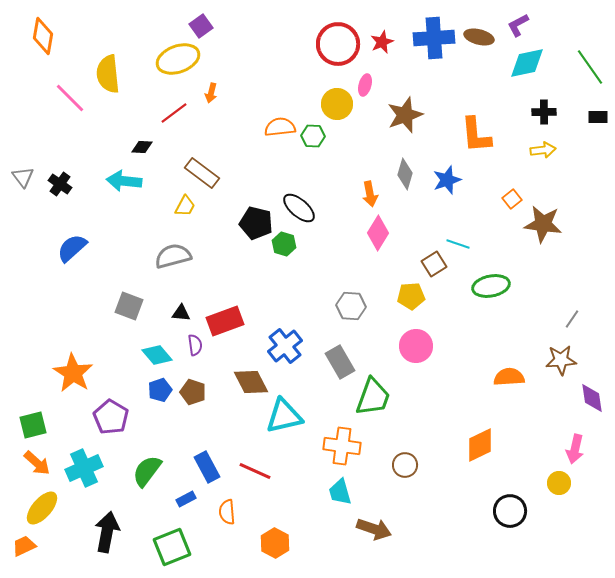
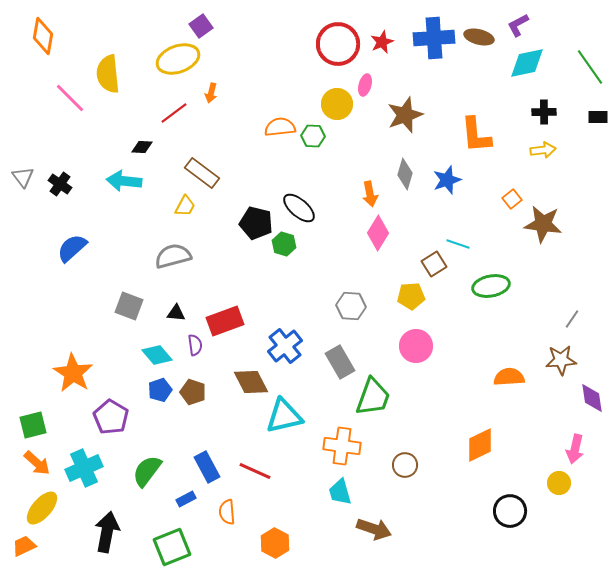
black triangle at (181, 313): moved 5 px left
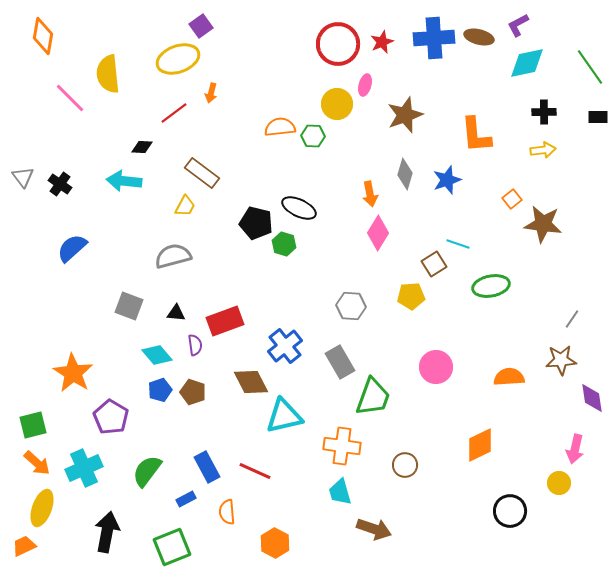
black ellipse at (299, 208): rotated 16 degrees counterclockwise
pink circle at (416, 346): moved 20 px right, 21 px down
yellow ellipse at (42, 508): rotated 21 degrees counterclockwise
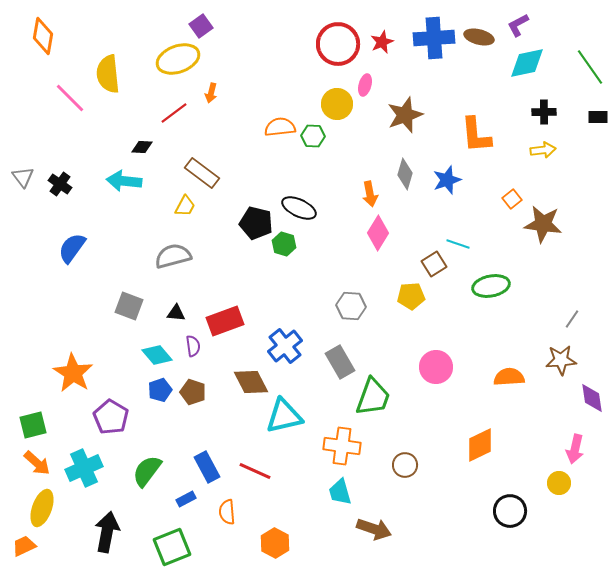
blue semicircle at (72, 248): rotated 12 degrees counterclockwise
purple semicircle at (195, 345): moved 2 px left, 1 px down
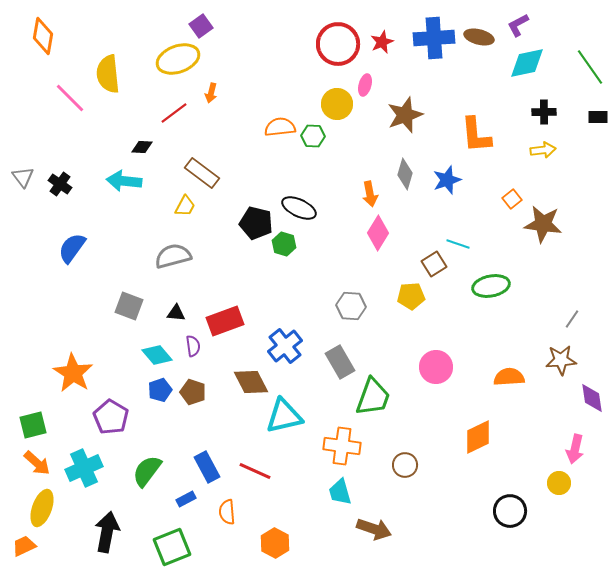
orange diamond at (480, 445): moved 2 px left, 8 px up
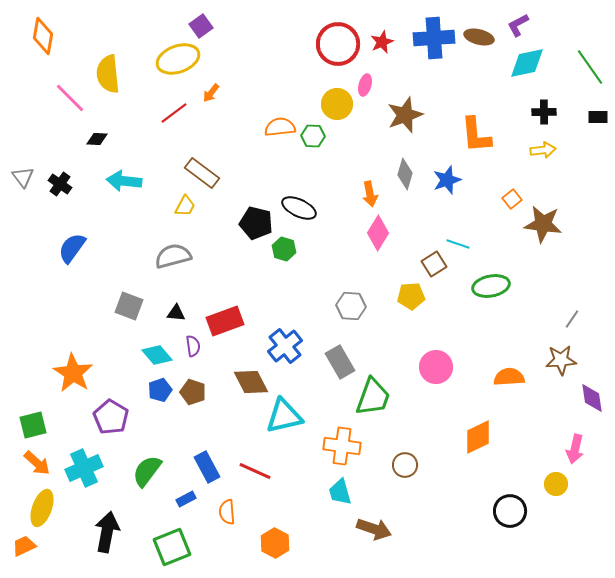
orange arrow at (211, 93): rotated 24 degrees clockwise
black diamond at (142, 147): moved 45 px left, 8 px up
green hexagon at (284, 244): moved 5 px down
yellow circle at (559, 483): moved 3 px left, 1 px down
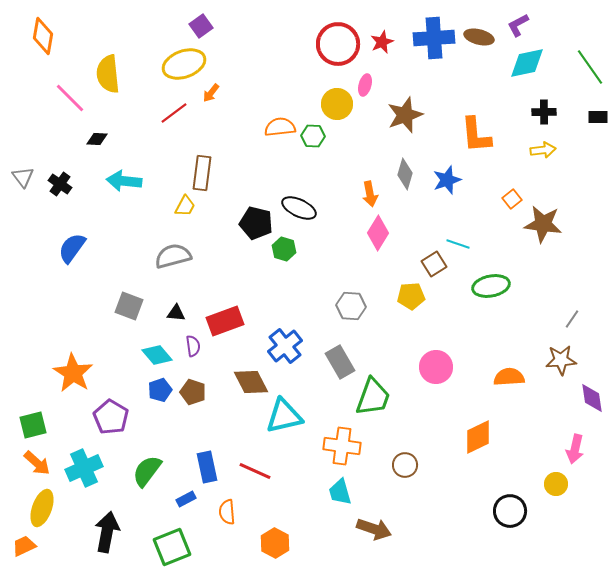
yellow ellipse at (178, 59): moved 6 px right, 5 px down
brown rectangle at (202, 173): rotated 60 degrees clockwise
blue rectangle at (207, 467): rotated 16 degrees clockwise
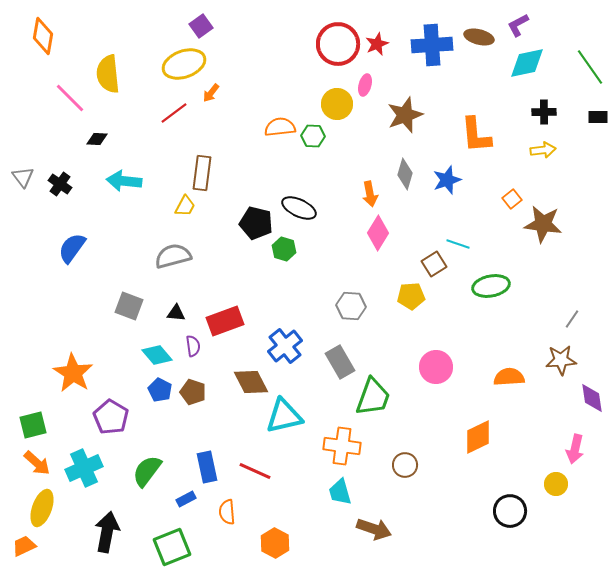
blue cross at (434, 38): moved 2 px left, 7 px down
red star at (382, 42): moved 5 px left, 2 px down
blue pentagon at (160, 390): rotated 25 degrees counterclockwise
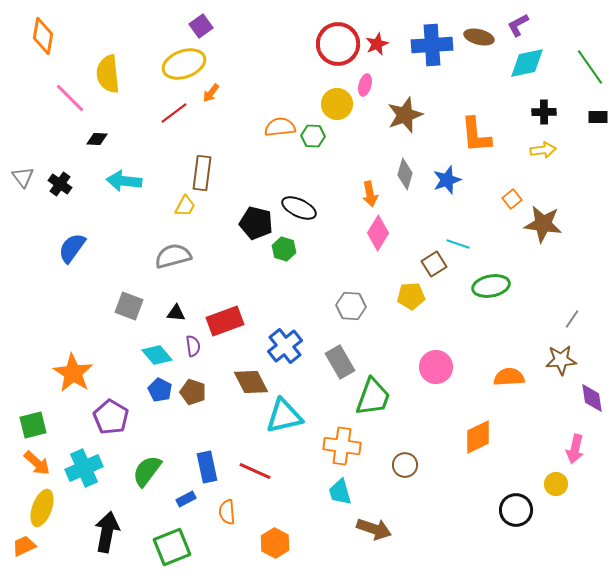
black circle at (510, 511): moved 6 px right, 1 px up
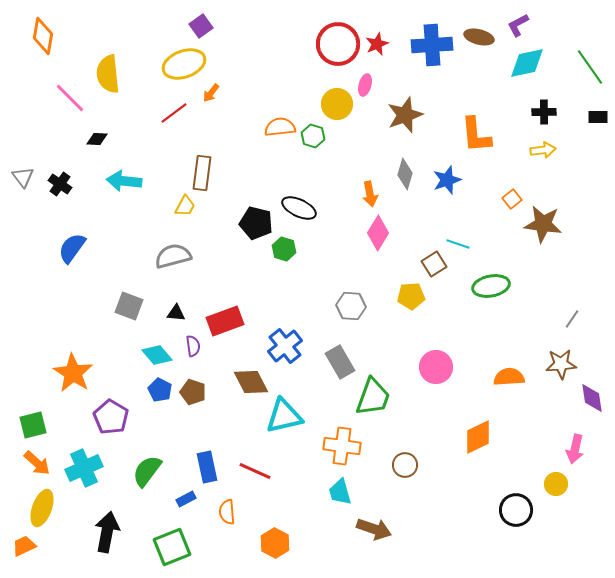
green hexagon at (313, 136): rotated 15 degrees clockwise
brown star at (561, 360): moved 4 px down
